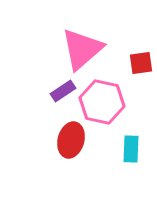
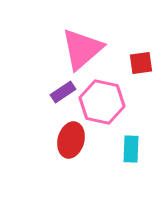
purple rectangle: moved 1 px down
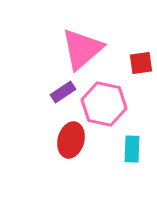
pink hexagon: moved 2 px right, 2 px down
cyan rectangle: moved 1 px right
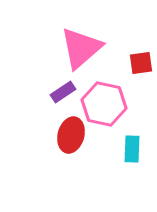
pink triangle: moved 1 px left, 1 px up
red ellipse: moved 5 px up
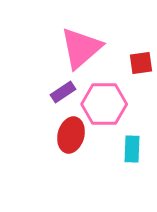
pink hexagon: rotated 12 degrees counterclockwise
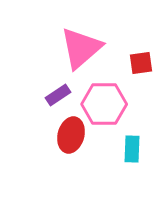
purple rectangle: moved 5 px left, 3 px down
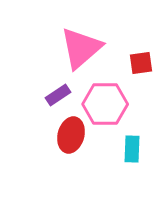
pink hexagon: moved 1 px right
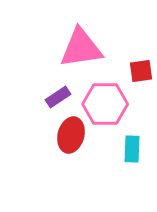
pink triangle: rotated 33 degrees clockwise
red square: moved 8 px down
purple rectangle: moved 2 px down
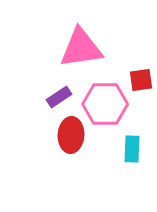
red square: moved 9 px down
purple rectangle: moved 1 px right
red ellipse: rotated 12 degrees counterclockwise
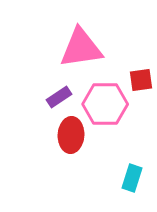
cyan rectangle: moved 29 px down; rotated 16 degrees clockwise
